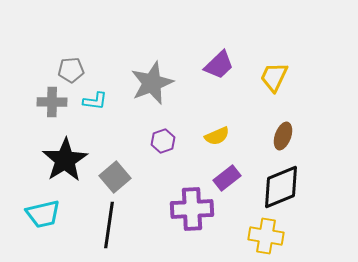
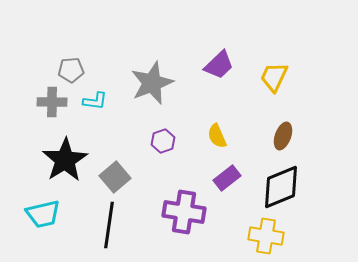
yellow semicircle: rotated 90 degrees clockwise
purple cross: moved 8 px left, 3 px down; rotated 12 degrees clockwise
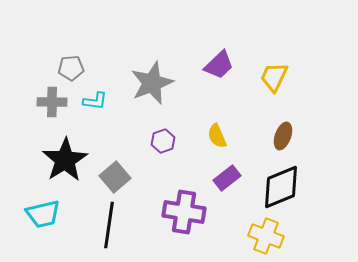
gray pentagon: moved 2 px up
yellow cross: rotated 12 degrees clockwise
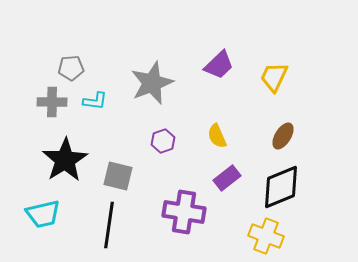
brown ellipse: rotated 12 degrees clockwise
gray square: moved 3 px right, 1 px up; rotated 36 degrees counterclockwise
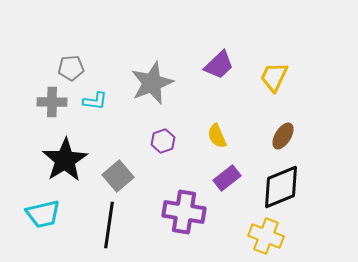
gray square: rotated 36 degrees clockwise
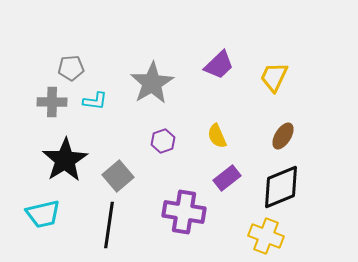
gray star: rotated 9 degrees counterclockwise
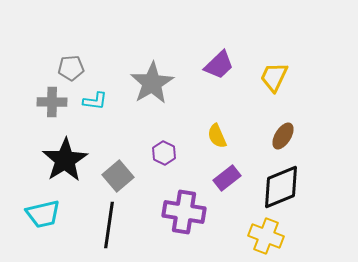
purple hexagon: moved 1 px right, 12 px down; rotated 15 degrees counterclockwise
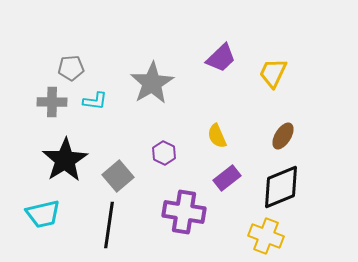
purple trapezoid: moved 2 px right, 7 px up
yellow trapezoid: moved 1 px left, 4 px up
